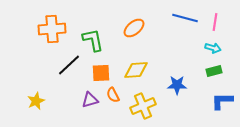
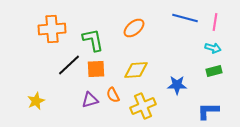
orange square: moved 5 px left, 4 px up
blue L-shape: moved 14 px left, 10 px down
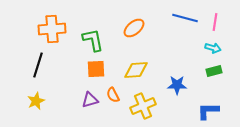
black line: moved 31 px left; rotated 30 degrees counterclockwise
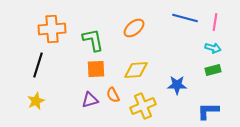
green rectangle: moved 1 px left, 1 px up
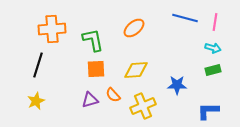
orange semicircle: rotated 14 degrees counterclockwise
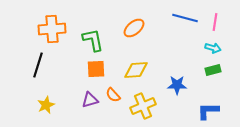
yellow star: moved 10 px right, 4 px down
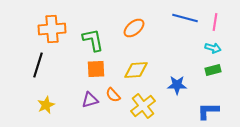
yellow cross: rotated 15 degrees counterclockwise
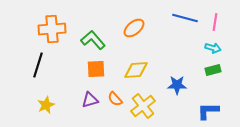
green L-shape: rotated 30 degrees counterclockwise
orange semicircle: moved 2 px right, 4 px down
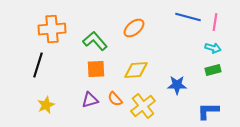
blue line: moved 3 px right, 1 px up
green L-shape: moved 2 px right, 1 px down
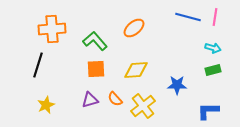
pink line: moved 5 px up
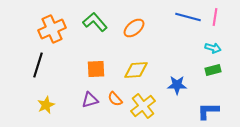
orange cross: rotated 20 degrees counterclockwise
green L-shape: moved 19 px up
